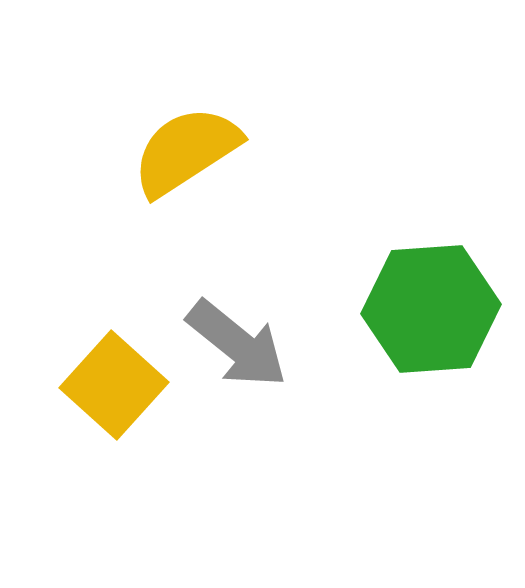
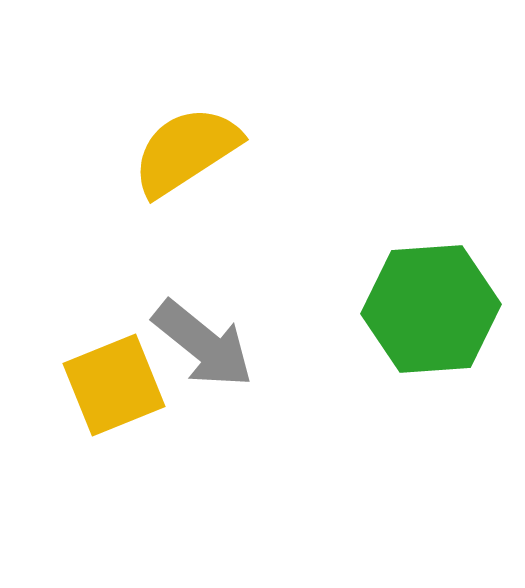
gray arrow: moved 34 px left
yellow square: rotated 26 degrees clockwise
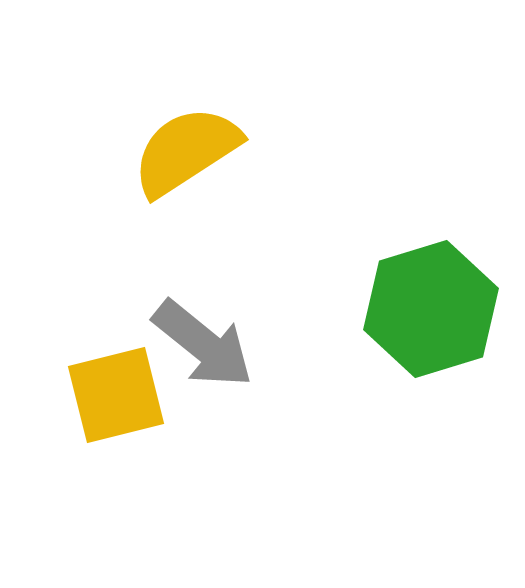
green hexagon: rotated 13 degrees counterclockwise
yellow square: moved 2 px right, 10 px down; rotated 8 degrees clockwise
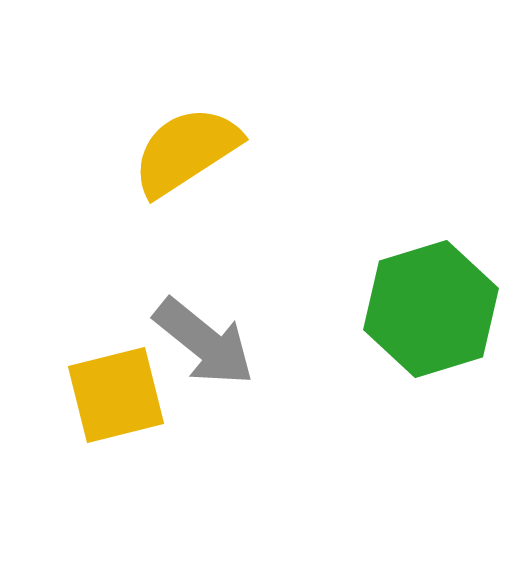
gray arrow: moved 1 px right, 2 px up
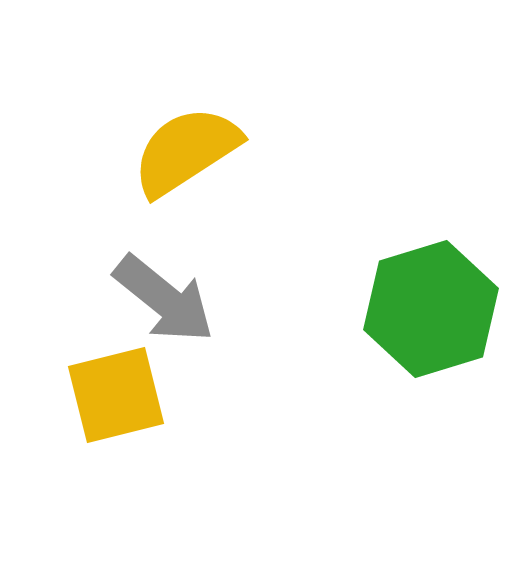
gray arrow: moved 40 px left, 43 px up
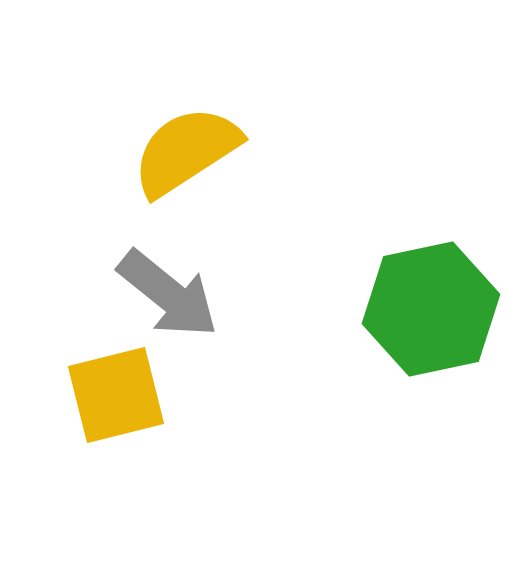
gray arrow: moved 4 px right, 5 px up
green hexagon: rotated 5 degrees clockwise
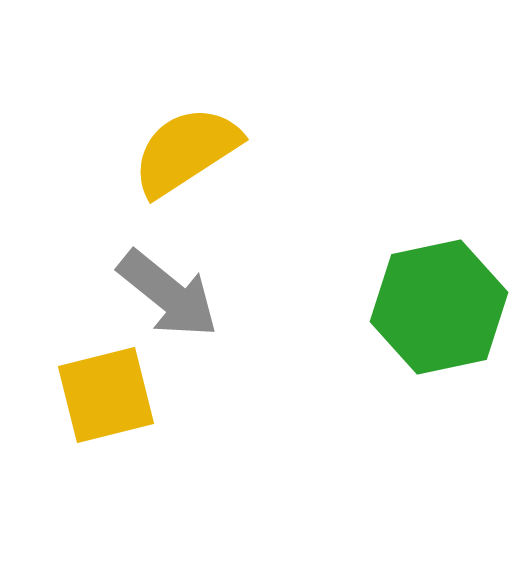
green hexagon: moved 8 px right, 2 px up
yellow square: moved 10 px left
